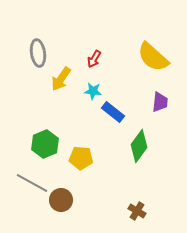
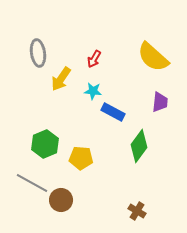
blue rectangle: rotated 10 degrees counterclockwise
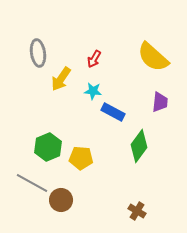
green hexagon: moved 3 px right, 3 px down
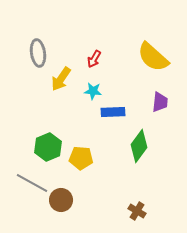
blue rectangle: rotated 30 degrees counterclockwise
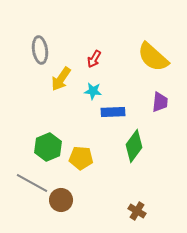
gray ellipse: moved 2 px right, 3 px up
green diamond: moved 5 px left
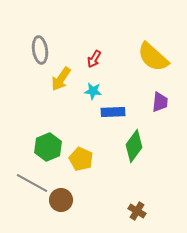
yellow pentagon: moved 1 px down; rotated 20 degrees clockwise
